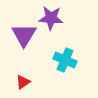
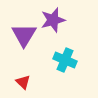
purple star: moved 2 px right, 2 px down; rotated 20 degrees counterclockwise
red triangle: rotated 42 degrees counterclockwise
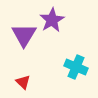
purple star: moved 1 px left; rotated 15 degrees counterclockwise
cyan cross: moved 11 px right, 7 px down
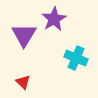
purple star: moved 2 px right, 1 px up
cyan cross: moved 9 px up
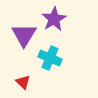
cyan cross: moved 26 px left
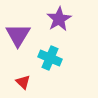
purple star: moved 5 px right
purple triangle: moved 6 px left
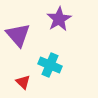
purple triangle: rotated 12 degrees counterclockwise
cyan cross: moved 7 px down
